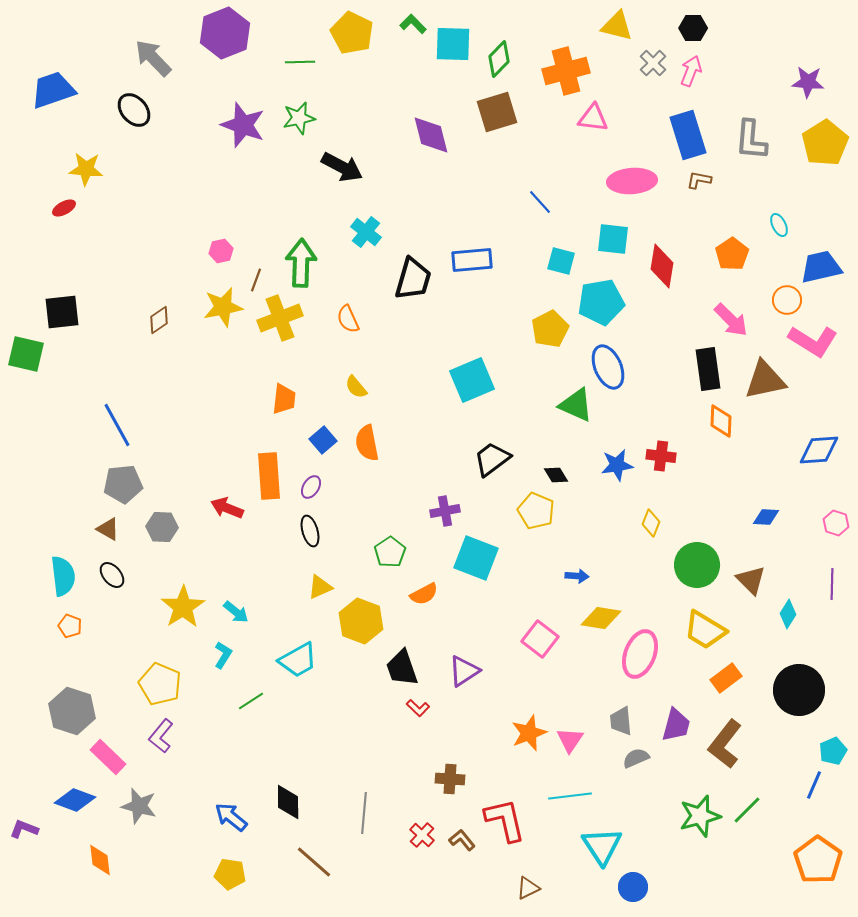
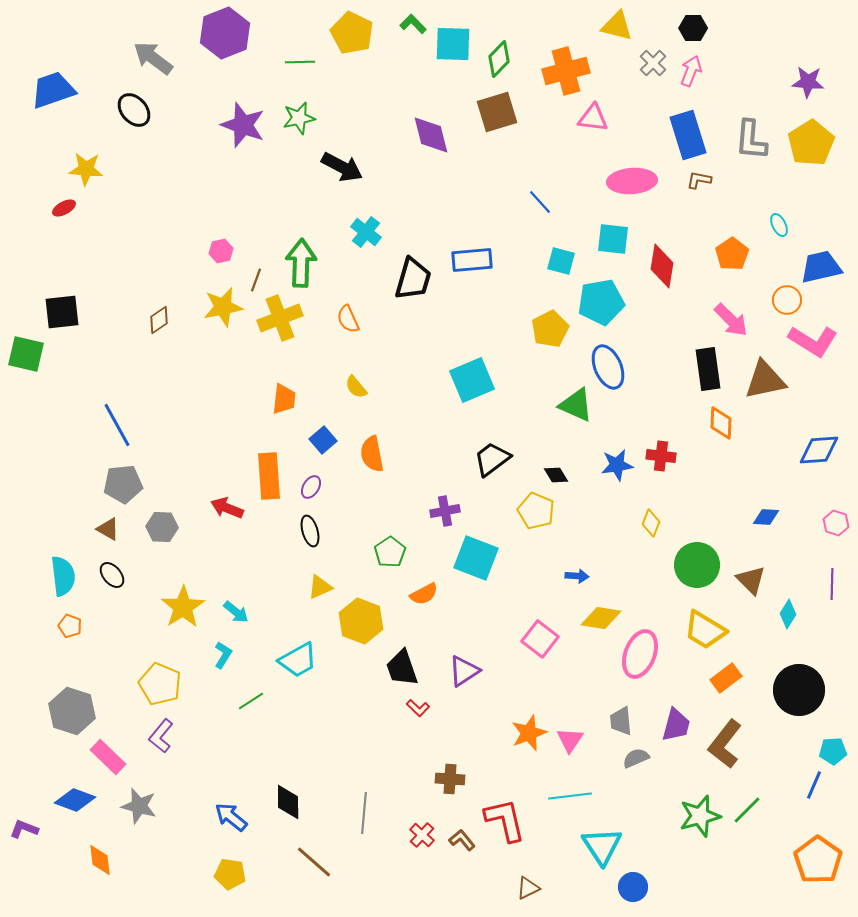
gray arrow at (153, 58): rotated 9 degrees counterclockwise
yellow pentagon at (825, 143): moved 14 px left
orange diamond at (721, 421): moved 2 px down
orange semicircle at (367, 443): moved 5 px right, 11 px down
cyan pentagon at (833, 751): rotated 20 degrees clockwise
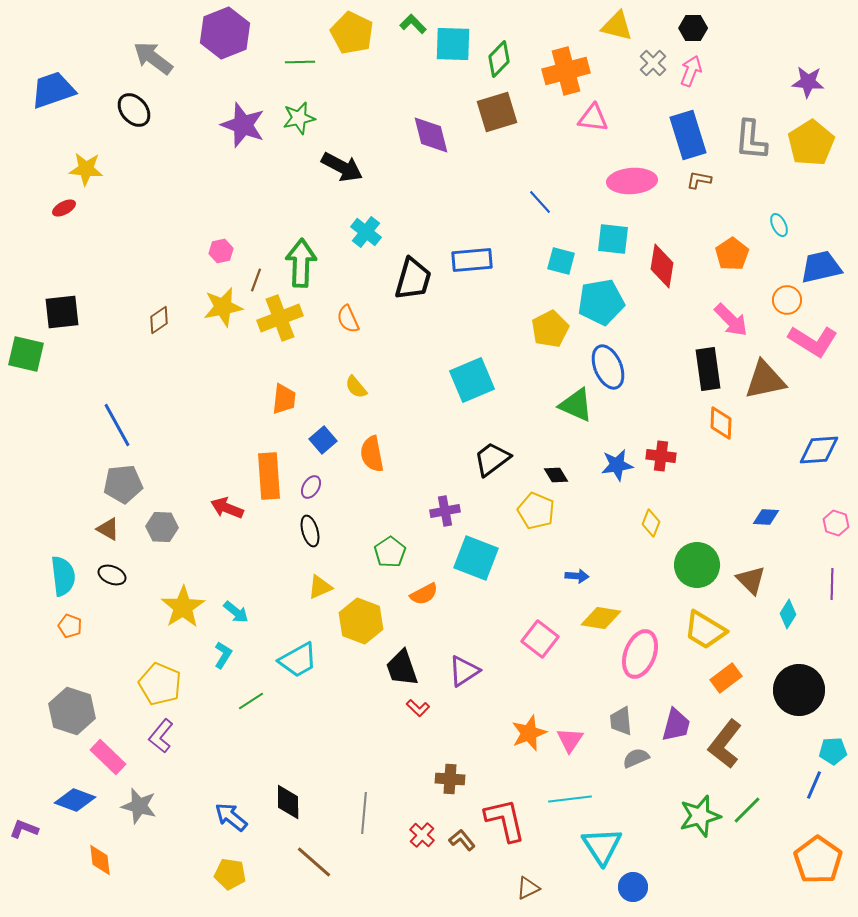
black ellipse at (112, 575): rotated 28 degrees counterclockwise
cyan line at (570, 796): moved 3 px down
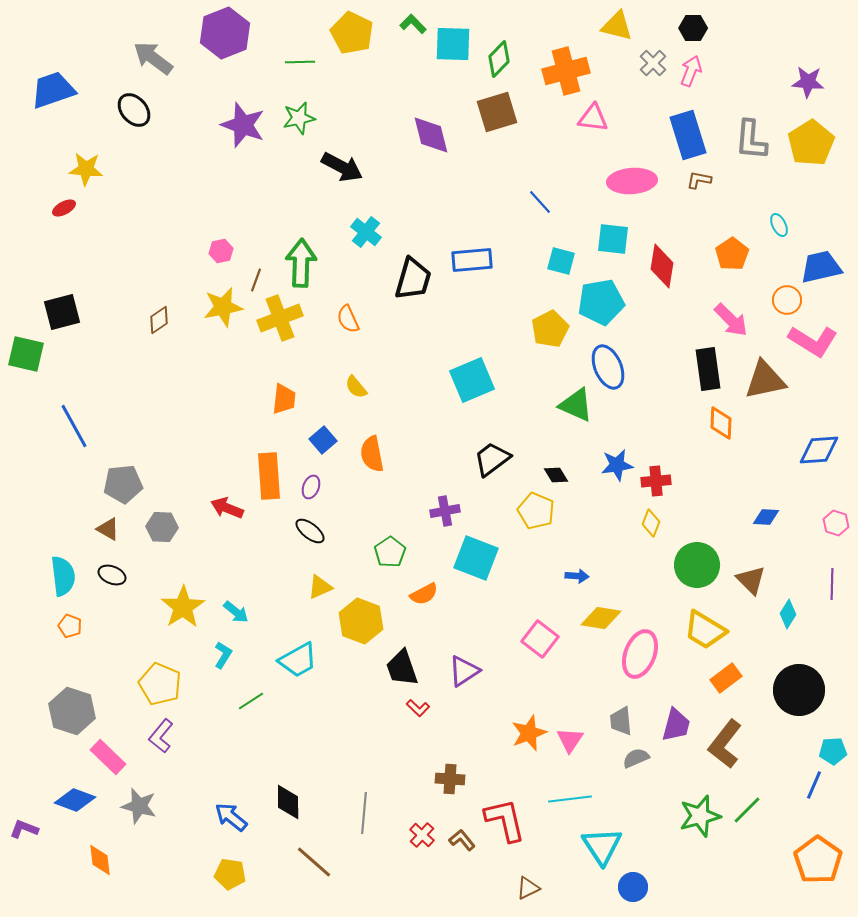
black square at (62, 312): rotated 9 degrees counterclockwise
blue line at (117, 425): moved 43 px left, 1 px down
red cross at (661, 456): moved 5 px left, 25 px down; rotated 12 degrees counterclockwise
purple ellipse at (311, 487): rotated 10 degrees counterclockwise
black ellipse at (310, 531): rotated 36 degrees counterclockwise
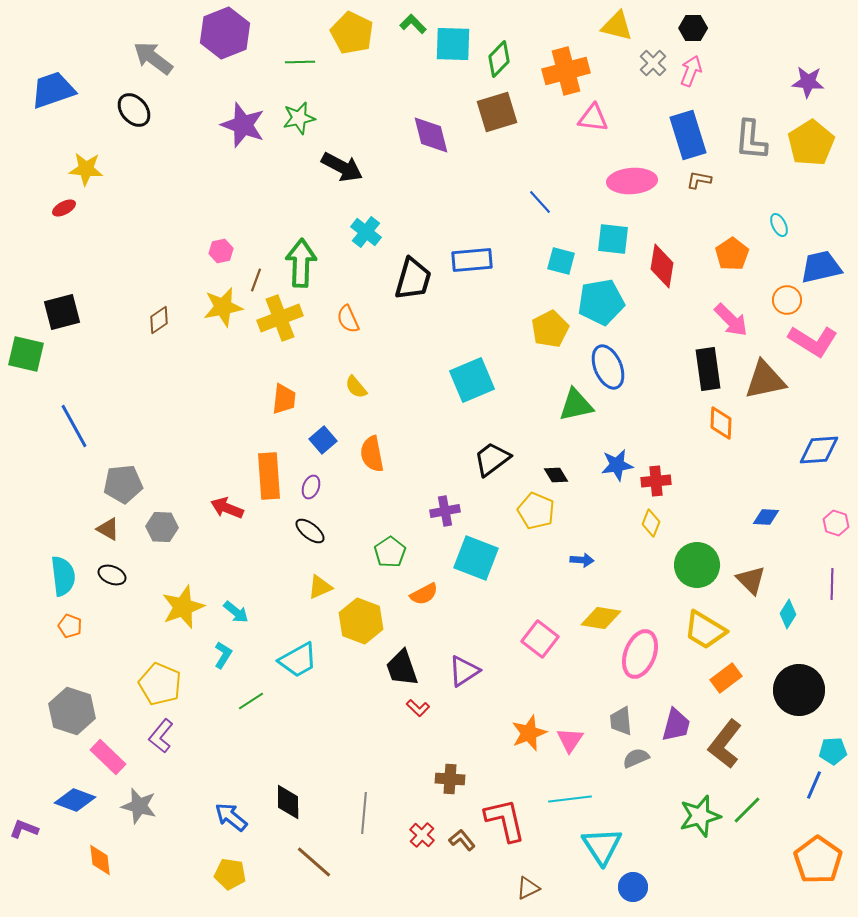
green triangle at (576, 405): rotated 36 degrees counterclockwise
blue arrow at (577, 576): moved 5 px right, 16 px up
yellow star at (183, 607): rotated 12 degrees clockwise
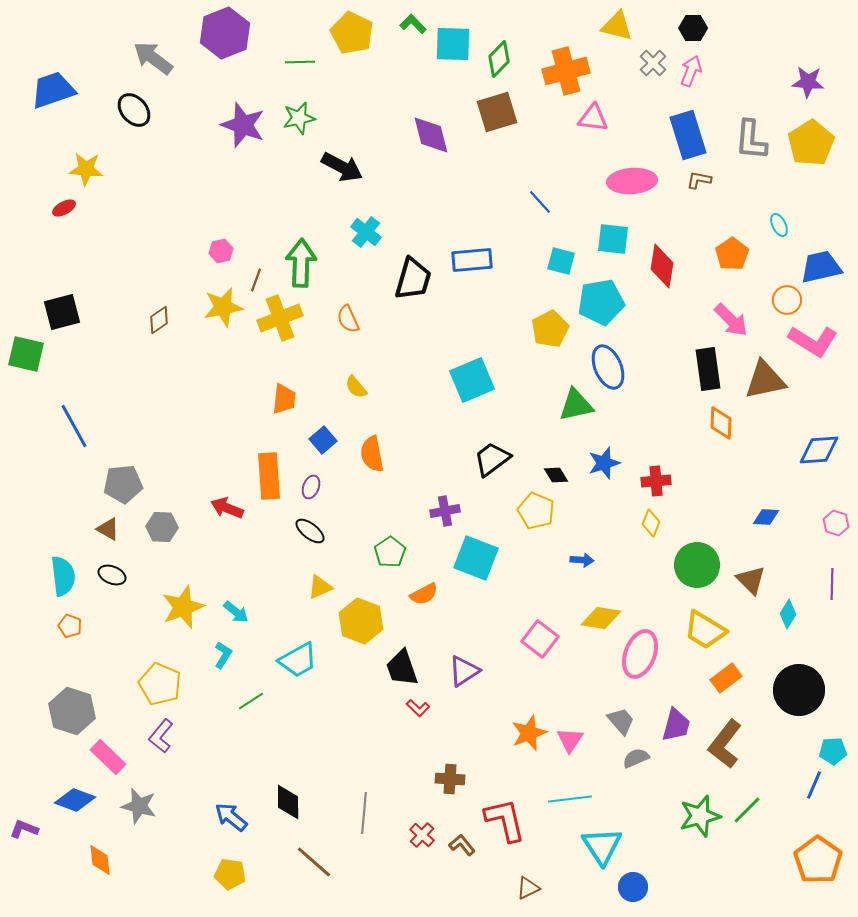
blue star at (617, 465): moved 13 px left, 2 px up; rotated 8 degrees counterclockwise
gray trapezoid at (621, 721): rotated 144 degrees clockwise
brown L-shape at (462, 840): moved 5 px down
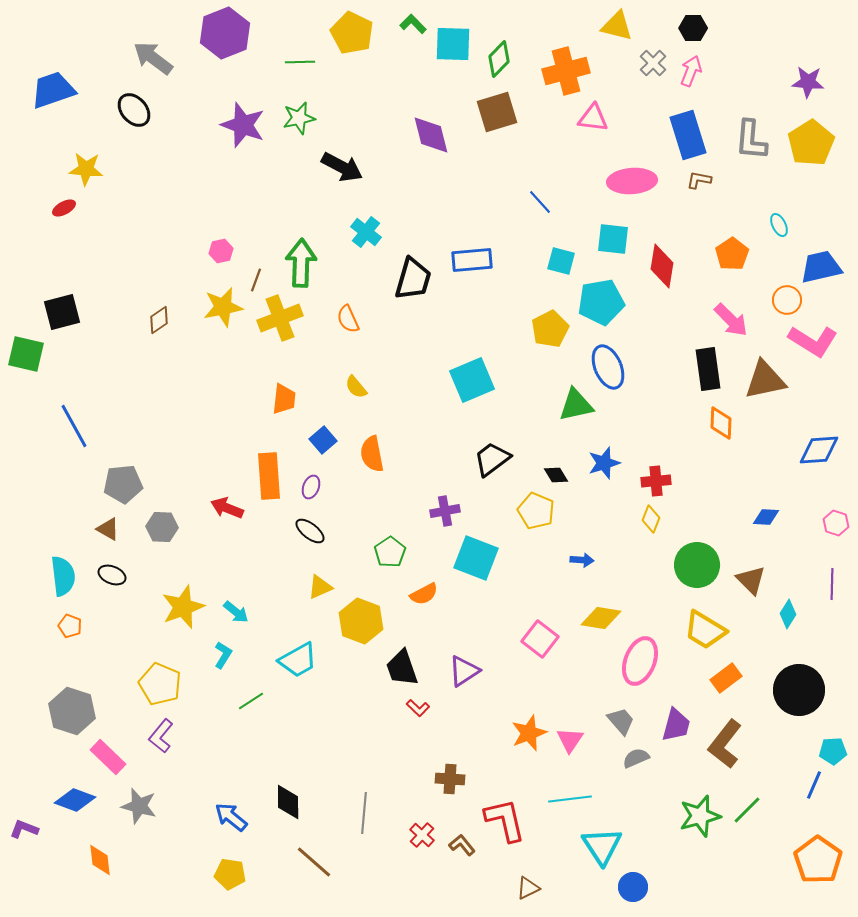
yellow diamond at (651, 523): moved 4 px up
pink ellipse at (640, 654): moved 7 px down
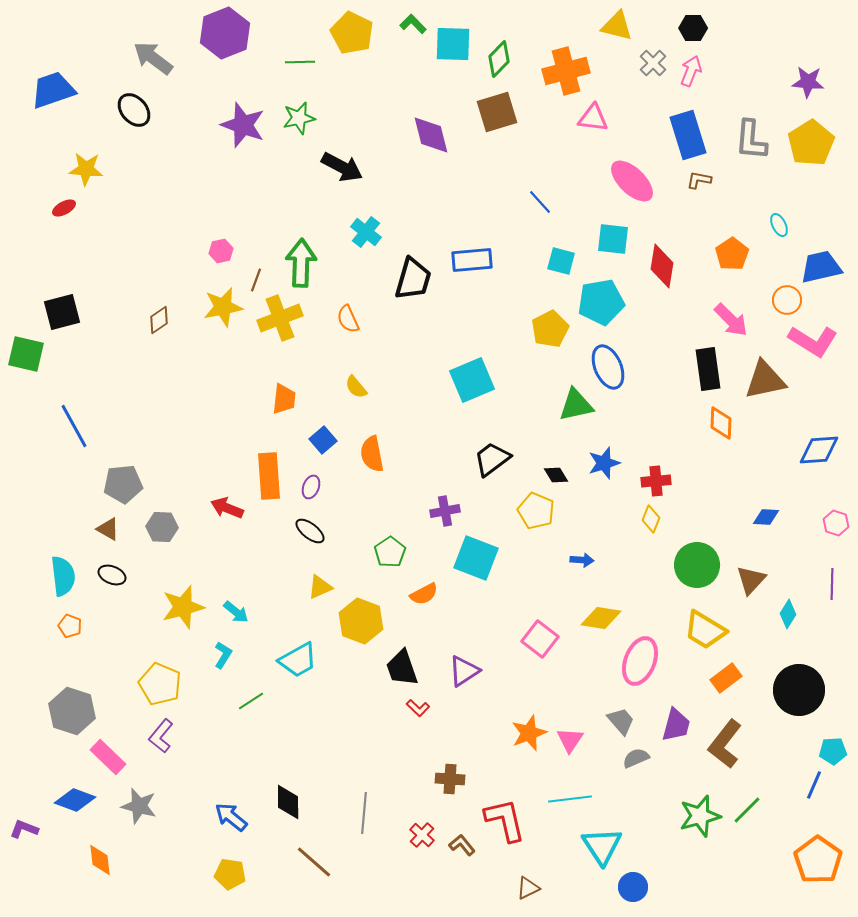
pink ellipse at (632, 181): rotated 48 degrees clockwise
brown triangle at (751, 580): rotated 28 degrees clockwise
yellow star at (183, 607): rotated 6 degrees clockwise
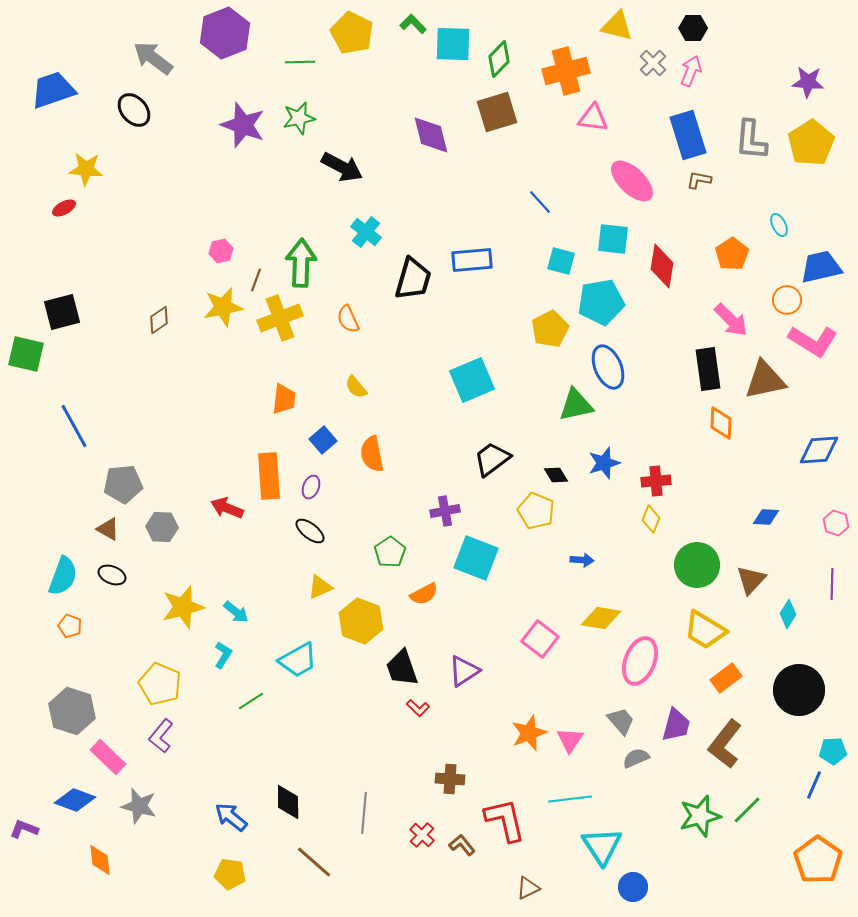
cyan semicircle at (63, 576): rotated 27 degrees clockwise
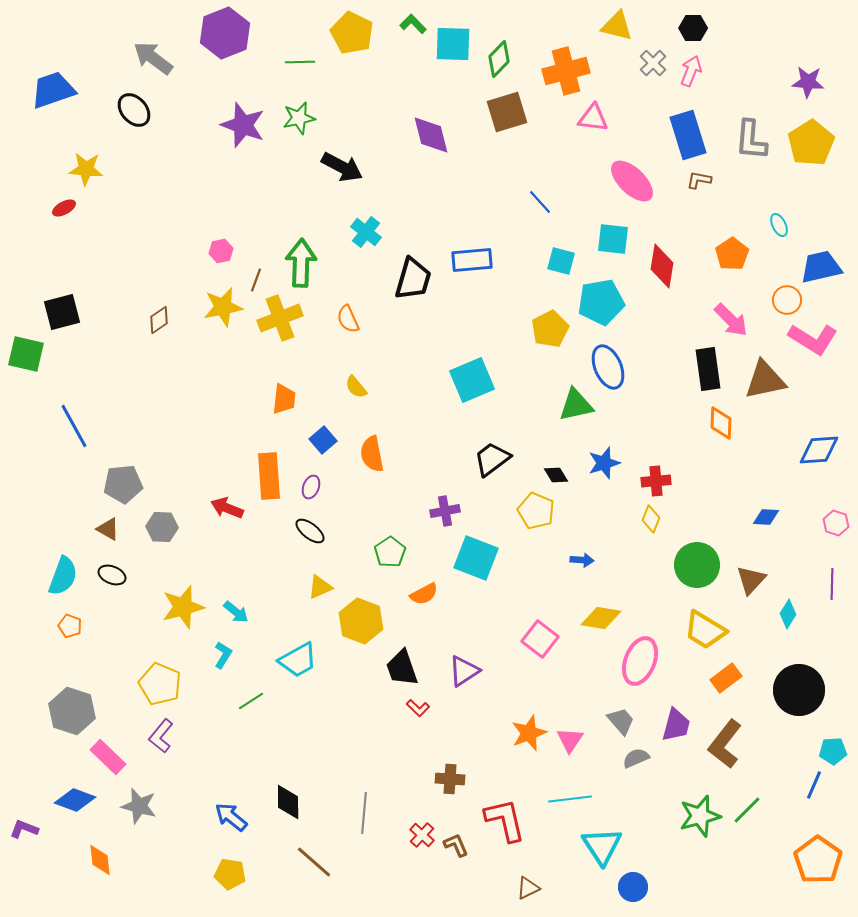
brown square at (497, 112): moved 10 px right
pink L-shape at (813, 341): moved 2 px up
brown L-shape at (462, 845): moved 6 px left; rotated 16 degrees clockwise
